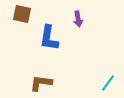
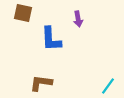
brown square: moved 1 px right, 1 px up
blue L-shape: moved 2 px right, 1 px down; rotated 12 degrees counterclockwise
cyan line: moved 3 px down
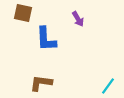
purple arrow: rotated 21 degrees counterclockwise
blue L-shape: moved 5 px left
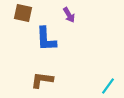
purple arrow: moved 9 px left, 4 px up
brown L-shape: moved 1 px right, 3 px up
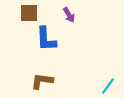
brown square: moved 6 px right; rotated 12 degrees counterclockwise
brown L-shape: moved 1 px down
